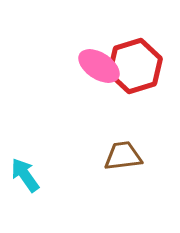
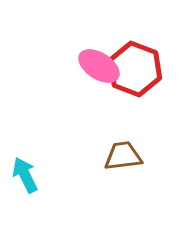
red hexagon: moved 3 px down; rotated 22 degrees counterclockwise
cyan arrow: rotated 9 degrees clockwise
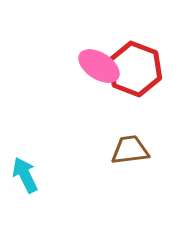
brown trapezoid: moved 7 px right, 6 px up
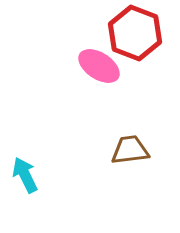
red hexagon: moved 36 px up
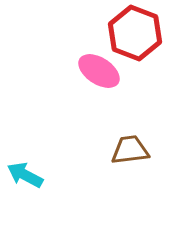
pink ellipse: moved 5 px down
cyan arrow: rotated 36 degrees counterclockwise
